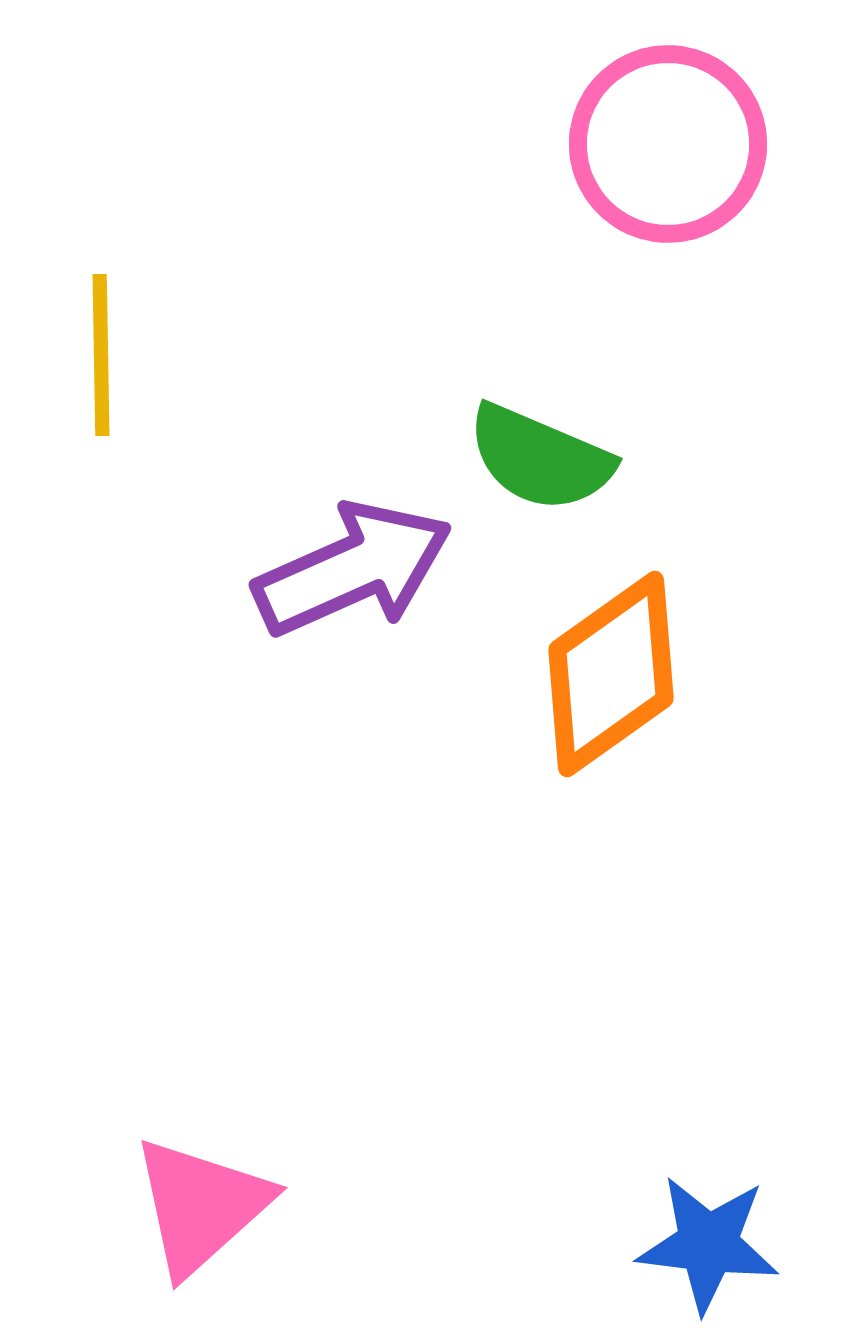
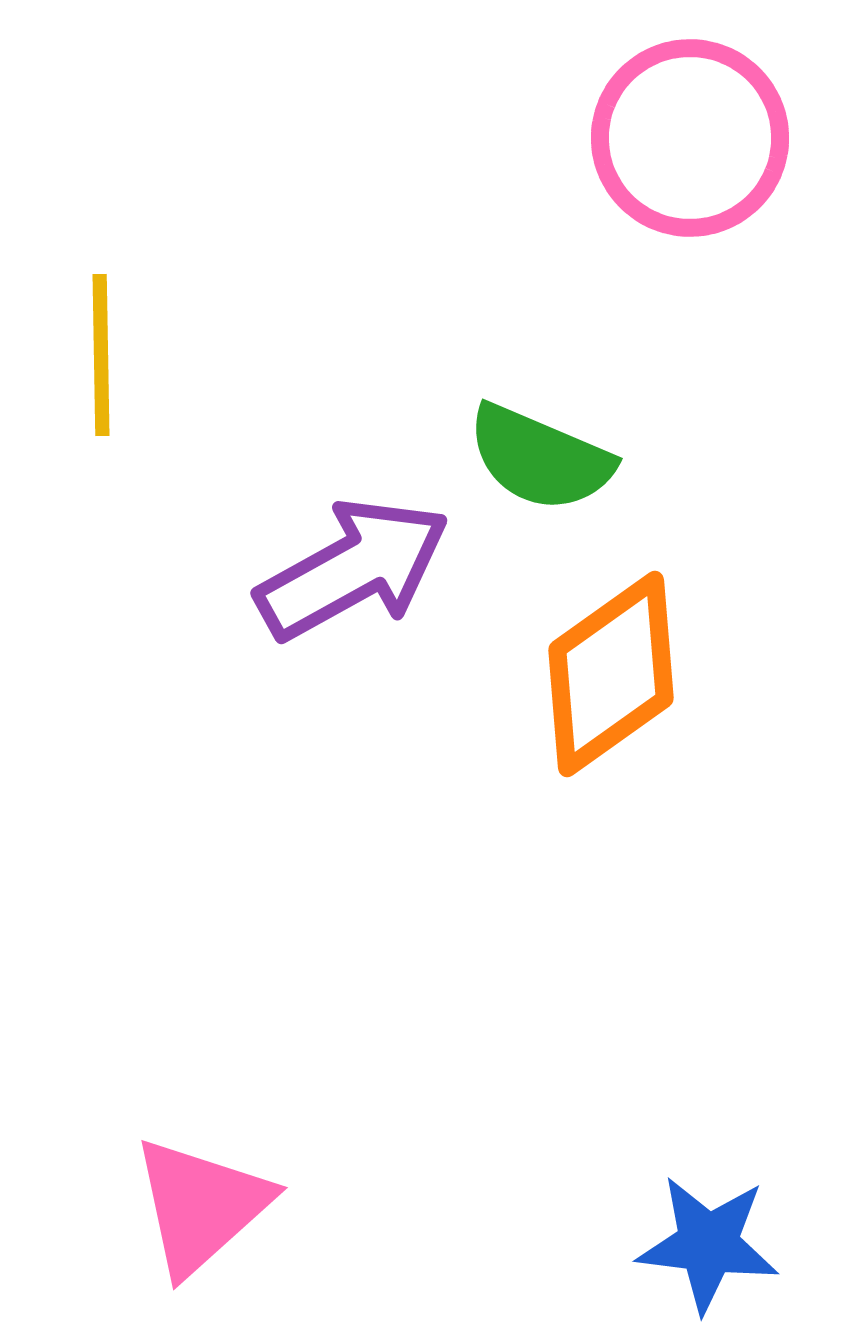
pink circle: moved 22 px right, 6 px up
purple arrow: rotated 5 degrees counterclockwise
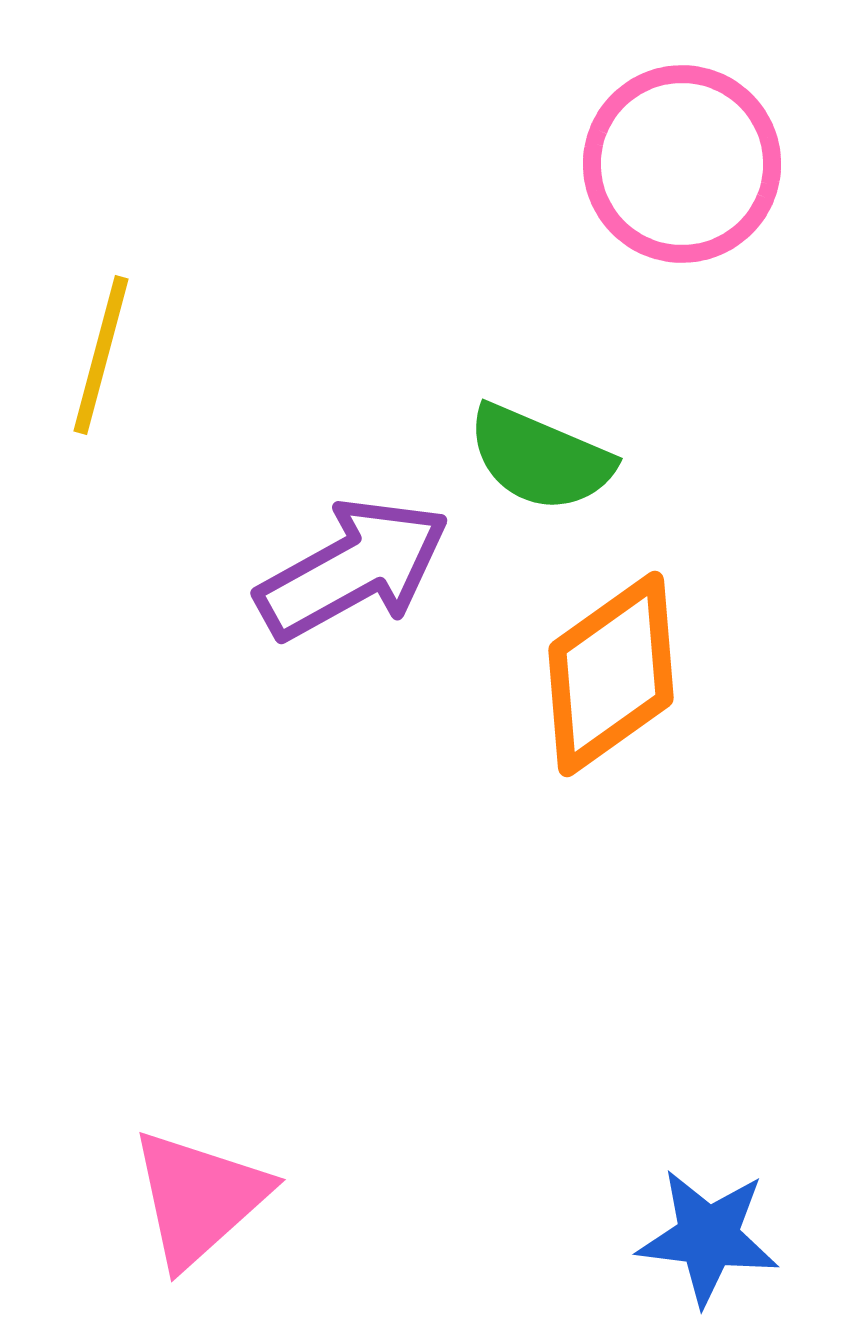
pink circle: moved 8 px left, 26 px down
yellow line: rotated 16 degrees clockwise
pink triangle: moved 2 px left, 8 px up
blue star: moved 7 px up
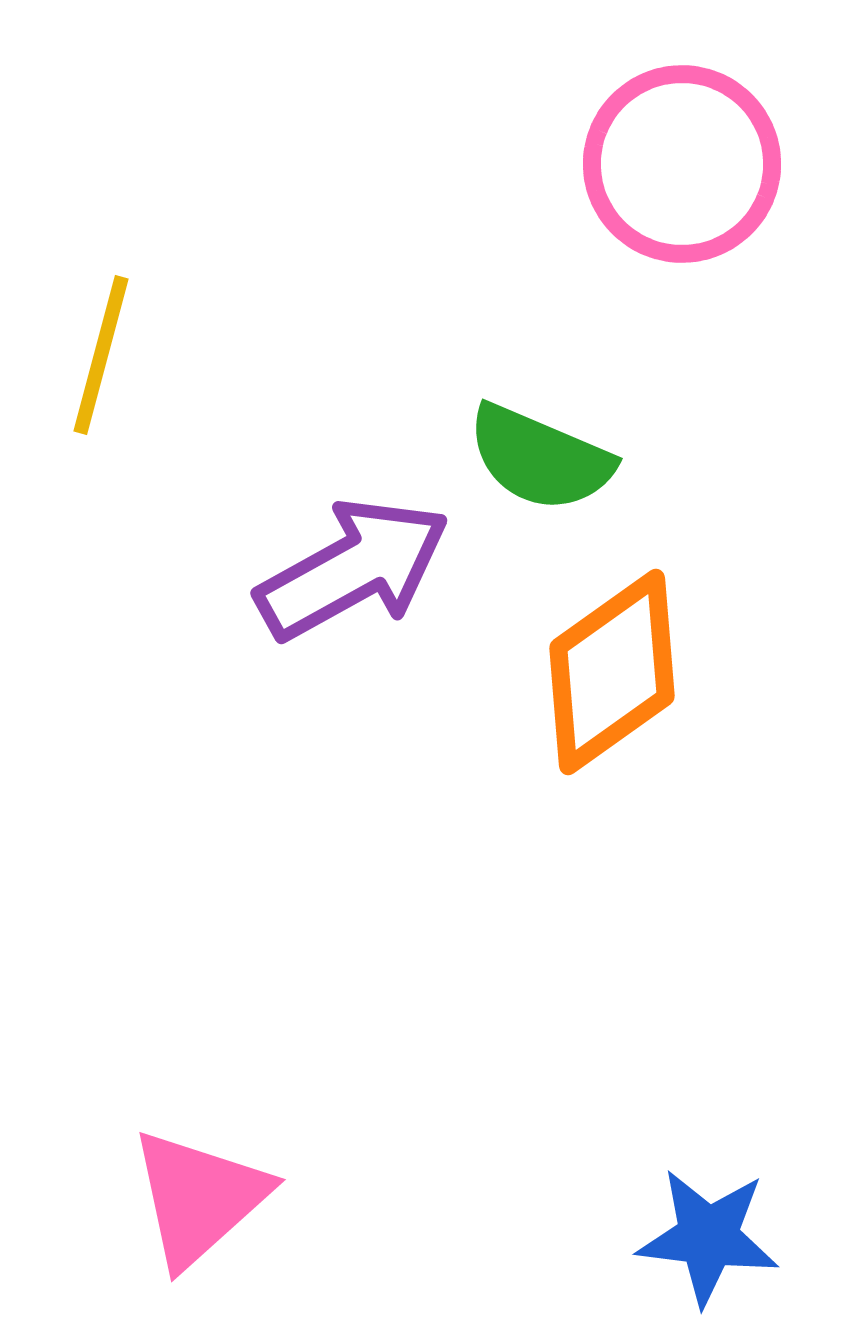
orange diamond: moved 1 px right, 2 px up
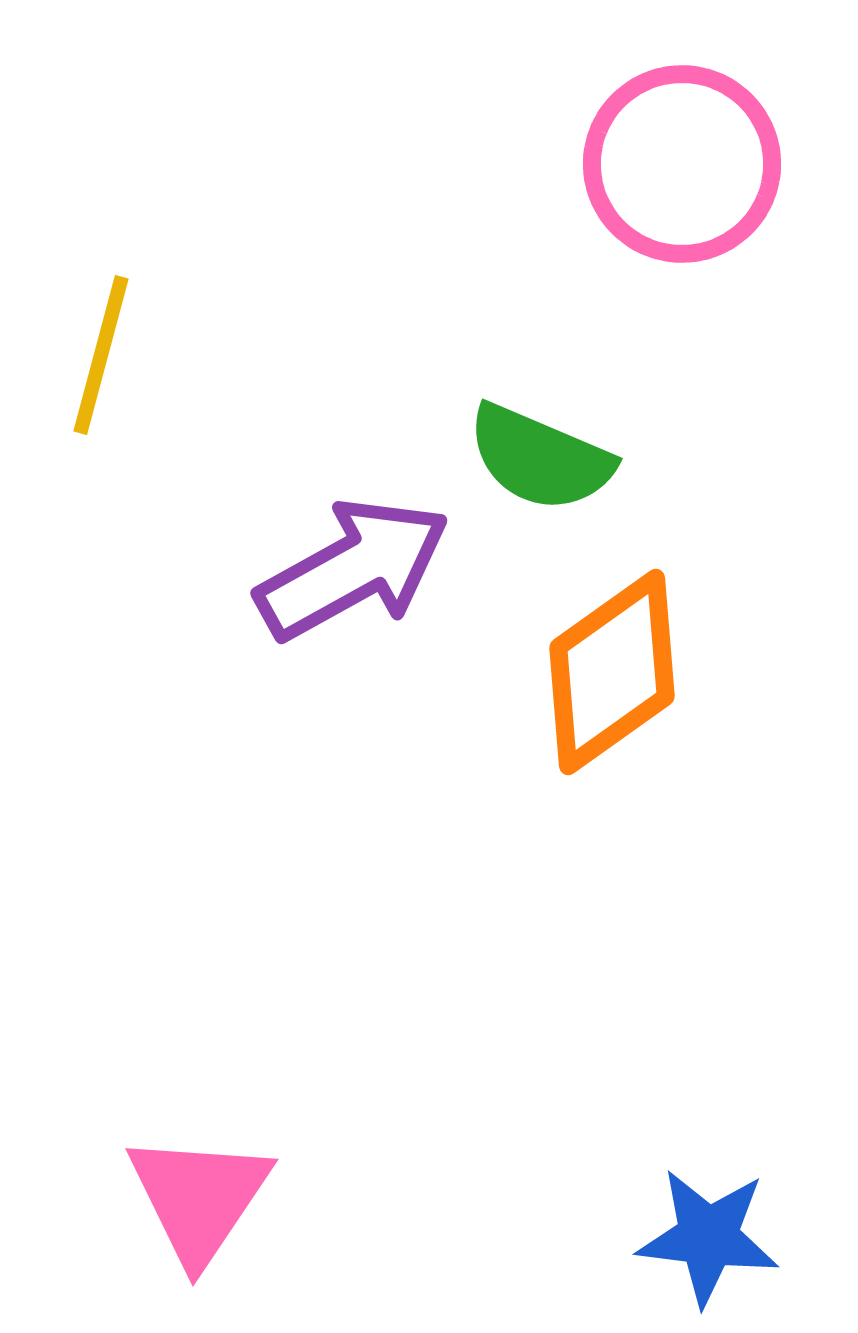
pink triangle: rotated 14 degrees counterclockwise
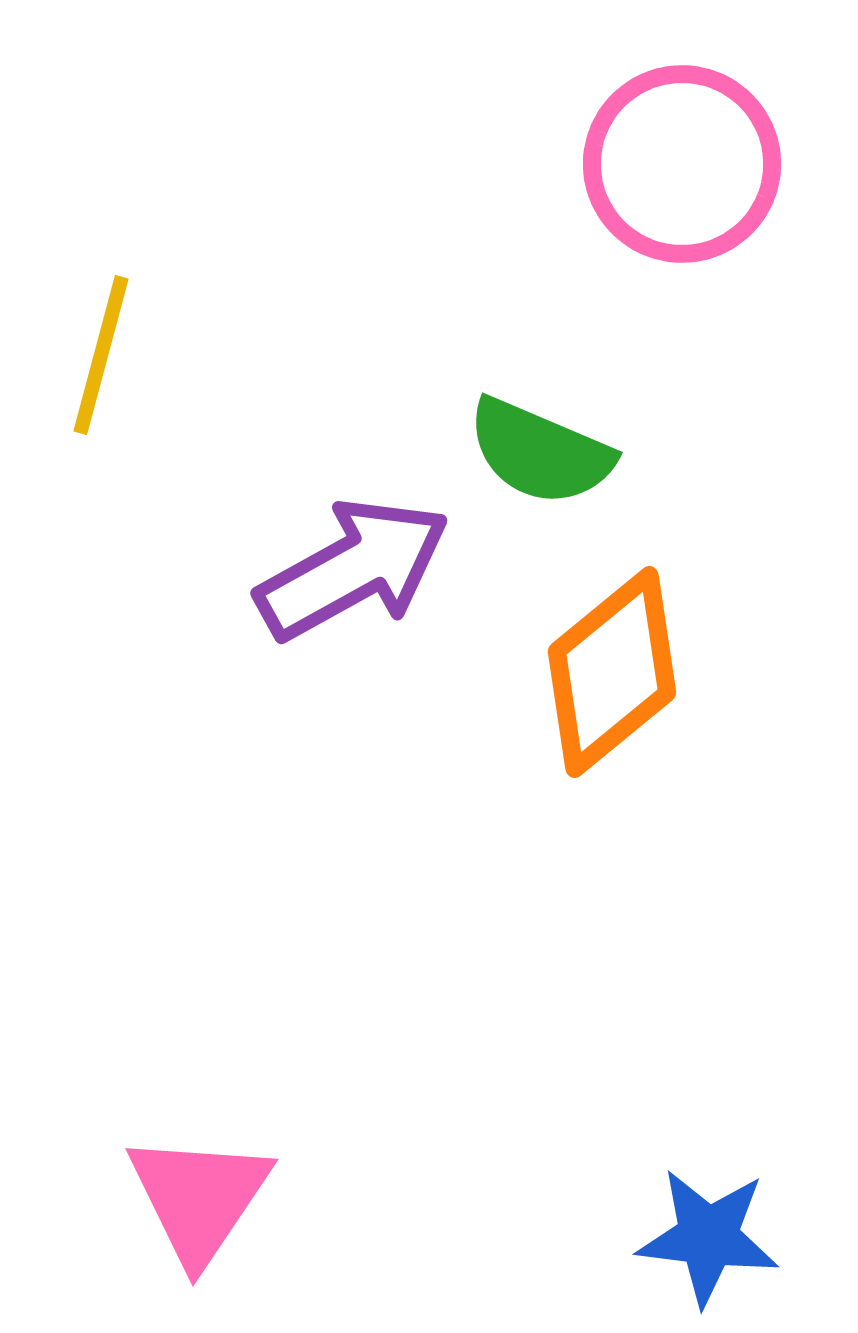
green semicircle: moved 6 px up
orange diamond: rotated 4 degrees counterclockwise
